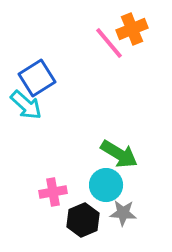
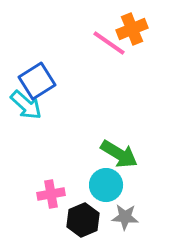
pink line: rotated 15 degrees counterclockwise
blue square: moved 3 px down
pink cross: moved 2 px left, 2 px down
gray star: moved 2 px right, 4 px down
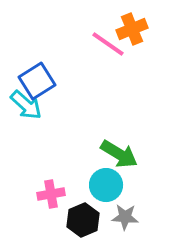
pink line: moved 1 px left, 1 px down
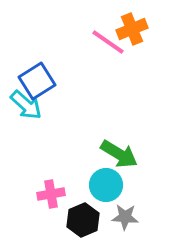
pink line: moved 2 px up
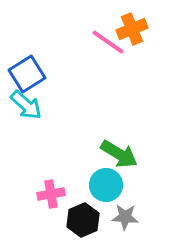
blue square: moved 10 px left, 7 px up
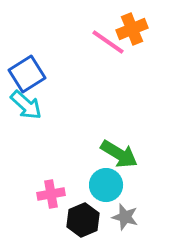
gray star: rotated 12 degrees clockwise
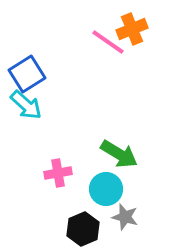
cyan circle: moved 4 px down
pink cross: moved 7 px right, 21 px up
black hexagon: moved 9 px down
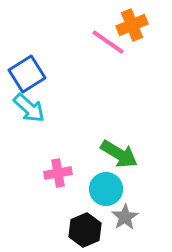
orange cross: moved 4 px up
cyan arrow: moved 3 px right, 3 px down
gray star: rotated 24 degrees clockwise
black hexagon: moved 2 px right, 1 px down
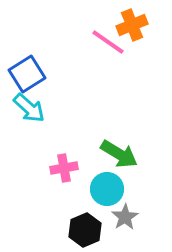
pink cross: moved 6 px right, 5 px up
cyan circle: moved 1 px right
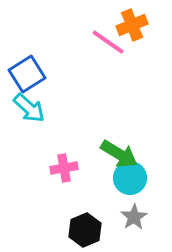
cyan circle: moved 23 px right, 11 px up
gray star: moved 9 px right
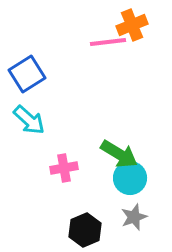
pink line: rotated 42 degrees counterclockwise
cyan arrow: moved 12 px down
gray star: rotated 12 degrees clockwise
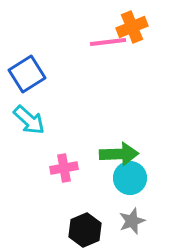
orange cross: moved 2 px down
green arrow: rotated 33 degrees counterclockwise
gray star: moved 2 px left, 4 px down
